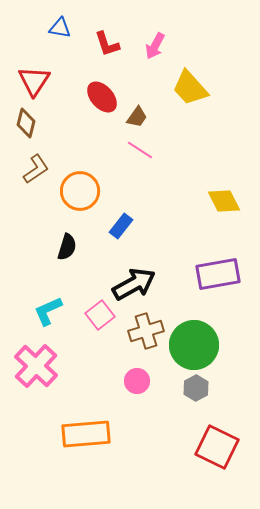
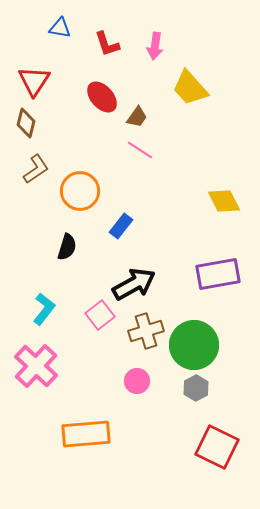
pink arrow: rotated 20 degrees counterclockwise
cyan L-shape: moved 4 px left, 2 px up; rotated 152 degrees clockwise
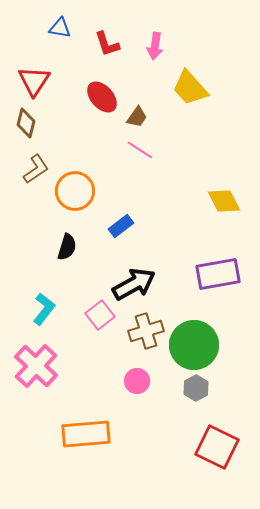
orange circle: moved 5 px left
blue rectangle: rotated 15 degrees clockwise
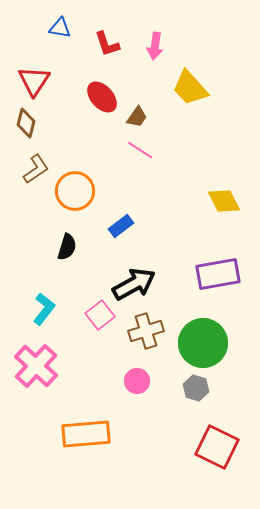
green circle: moved 9 px right, 2 px up
gray hexagon: rotated 15 degrees counterclockwise
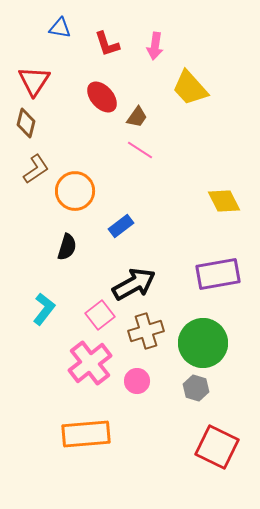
pink cross: moved 54 px right, 3 px up; rotated 9 degrees clockwise
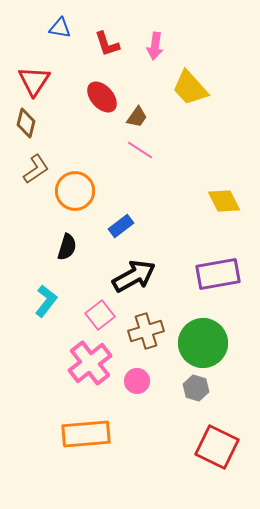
black arrow: moved 8 px up
cyan L-shape: moved 2 px right, 8 px up
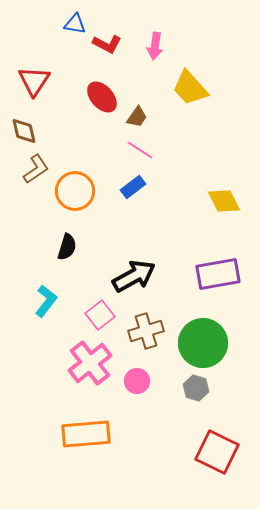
blue triangle: moved 15 px right, 4 px up
red L-shape: rotated 44 degrees counterclockwise
brown diamond: moved 2 px left, 8 px down; rotated 28 degrees counterclockwise
blue rectangle: moved 12 px right, 39 px up
red square: moved 5 px down
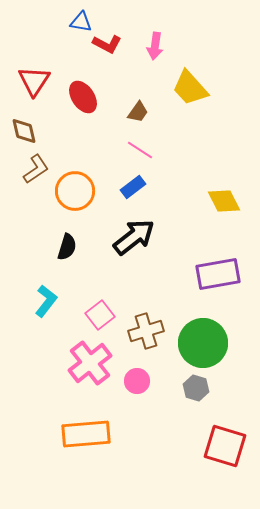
blue triangle: moved 6 px right, 2 px up
red ellipse: moved 19 px left; rotated 8 degrees clockwise
brown trapezoid: moved 1 px right, 5 px up
black arrow: moved 39 px up; rotated 9 degrees counterclockwise
red square: moved 8 px right, 6 px up; rotated 9 degrees counterclockwise
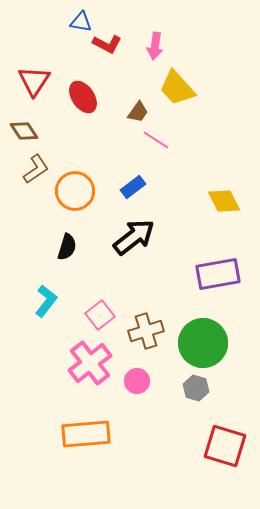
yellow trapezoid: moved 13 px left
brown diamond: rotated 20 degrees counterclockwise
pink line: moved 16 px right, 10 px up
